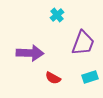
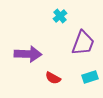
cyan cross: moved 3 px right, 1 px down
purple arrow: moved 2 px left, 1 px down
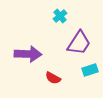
purple trapezoid: moved 4 px left; rotated 12 degrees clockwise
cyan rectangle: moved 7 px up
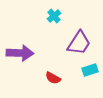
cyan cross: moved 6 px left
purple arrow: moved 8 px left, 1 px up
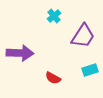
purple trapezoid: moved 4 px right, 7 px up
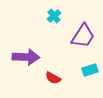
purple arrow: moved 6 px right, 4 px down
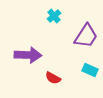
purple trapezoid: moved 3 px right
purple arrow: moved 2 px right, 2 px up
cyan rectangle: rotated 42 degrees clockwise
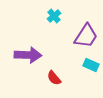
cyan rectangle: moved 1 px right, 5 px up
red semicircle: moved 1 px right; rotated 21 degrees clockwise
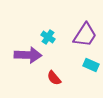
cyan cross: moved 6 px left, 21 px down; rotated 16 degrees counterclockwise
purple trapezoid: moved 1 px left, 1 px up
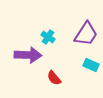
purple trapezoid: moved 1 px right, 1 px up
